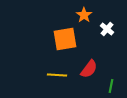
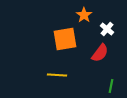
red semicircle: moved 11 px right, 16 px up
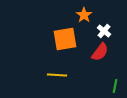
white cross: moved 3 px left, 2 px down
red semicircle: moved 1 px up
green line: moved 4 px right
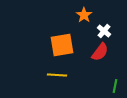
orange square: moved 3 px left, 6 px down
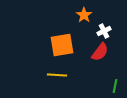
white cross: rotated 24 degrees clockwise
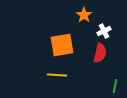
red semicircle: moved 1 px down; rotated 24 degrees counterclockwise
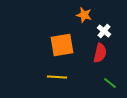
orange star: rotated 21 degrees counterclockwise
white cross: rotated 24 degrees counterclockwise
yellow line: moved 2 px down
green line: moved 5 px left, 3 px up; rotated 64 degrees counterclockwise
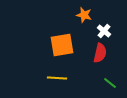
yellow line: moved 1 px down
